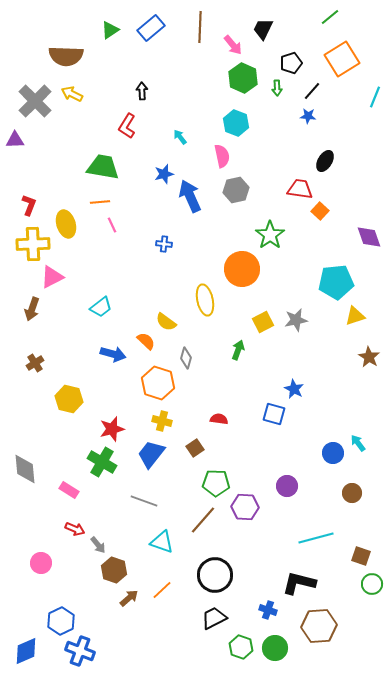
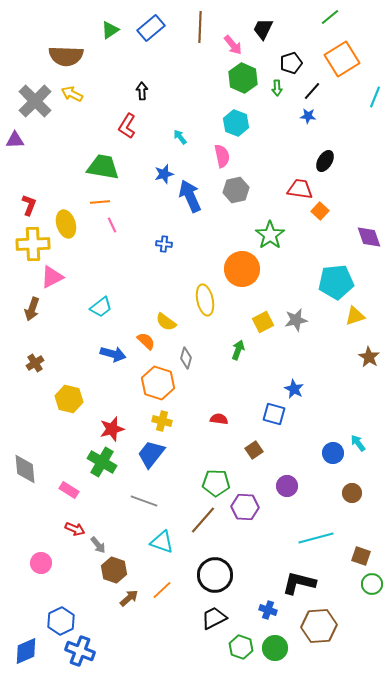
brown square at (195, 448): moved 59 px right, 2 px down
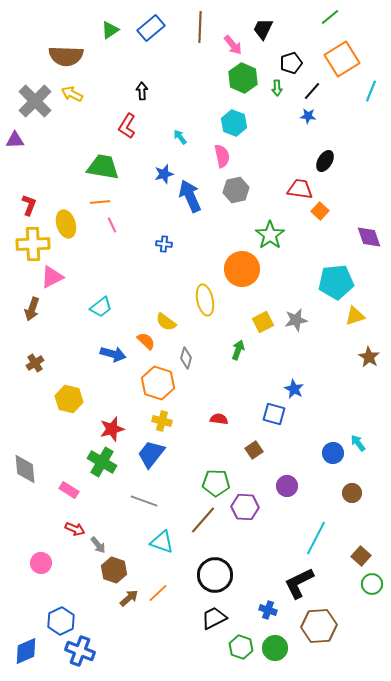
cyan line at (375, 97): moved 4 px left, 6 px up
cyan hexagon at (236, 123): moved 2 px left
cyan line at (316, 538): rotated 48 degrees counterclockwise
brown square at (361, 556): rotated 24 degrees clockwise
black L-shape at (299, 583): rotated 40 degrees counterclockwise
orange line at (162, 590): moved 4 px left, 3 px down
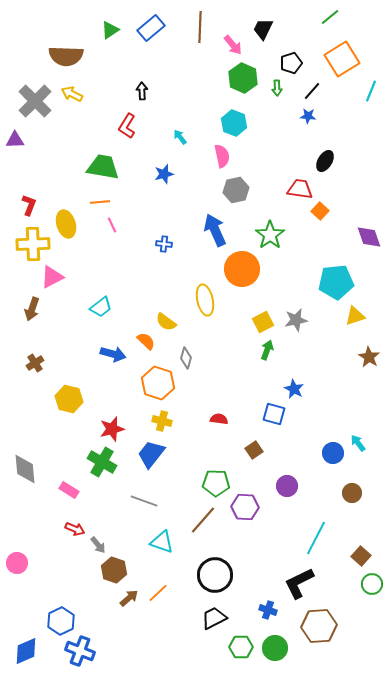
blue arrow at (190, 196): moved 25 px right, 34 px down
green arrow at (238, 350): moved 29 px right
pink circle at (41, 563): moved 24 px left
green hexagon at (241, 647): rotated 20 degrees counterclockwise
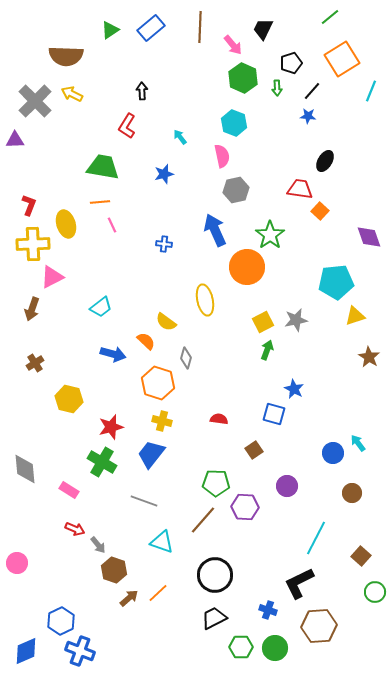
orange circle at (242, 269): moved 5 px right, 2 px up
red star at (112, 429): moved 1 px left, 2 px up
green circle at (372, 584): moved 3 px right, 8 px down
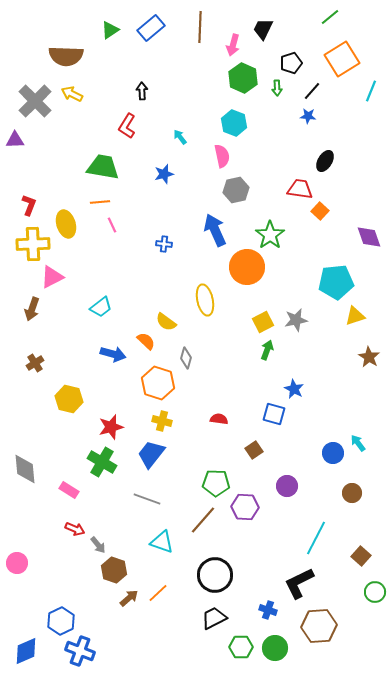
pink arrow at (233, 45): rotated 55 degrees clockwise
gray line at (144, 501): moved 3 px right, 2 px up
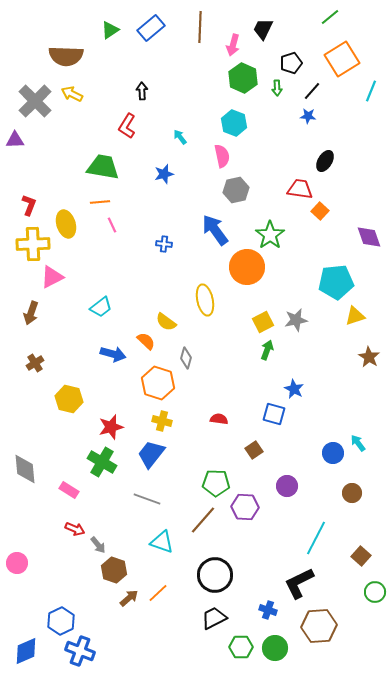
blue arrow at (215, 230): rotated 12 degrees counterclockwise
brown arrow at (32, 309): moved 1 px left, 4 px down
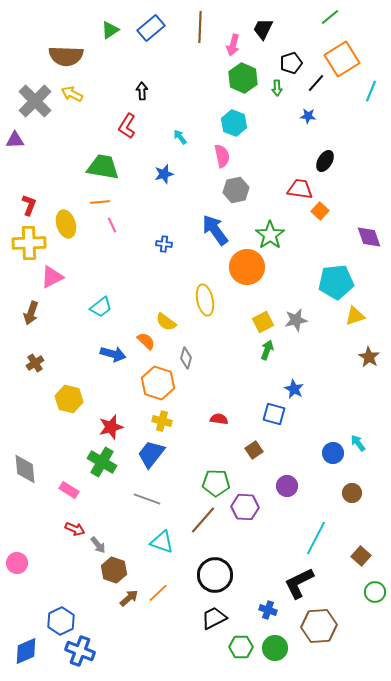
black line at (312, 91): moved 4 px right, 8 px up
yellow cross at (33, 244): moved 4 px left, 1 px up
